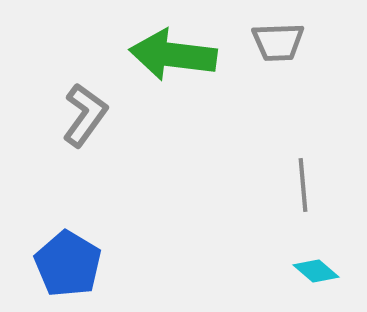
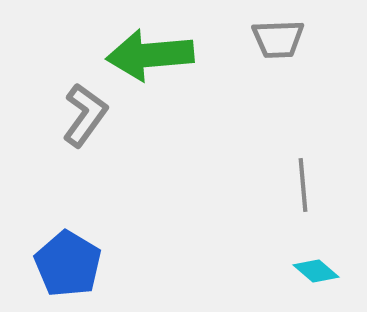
gray trapezoid: moved 3 px up
green arrow: moved 23 px left; rotated 12 degrees counterclockwise
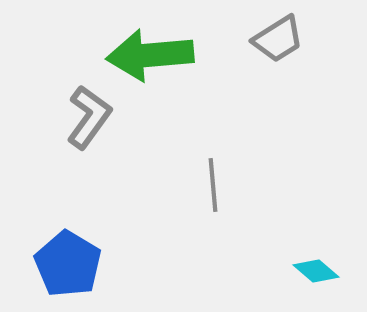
gray trapezoid: rotated 30 degrees counterclockwise
gray L-shape: moved 4 px right, 2 px down
gray line: moved 90 px left
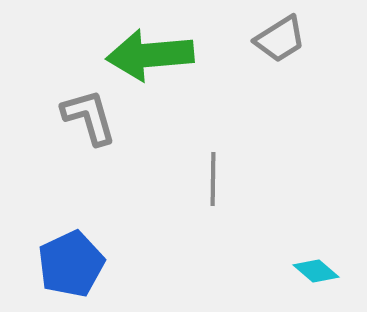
gray trapezoid: moved 2 px right
gray L-shape: rotated 52 degrees counterclockwise
gray line: moved 6 px up; rotated 6 degrees clockwise
blue pentagon: moved 3 px right; rotated 16 degrees clockwise
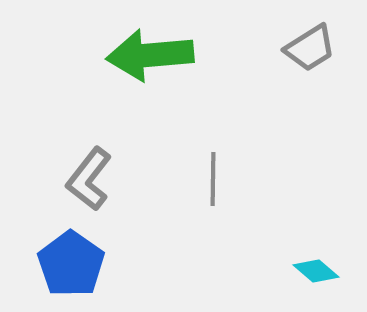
gray trapezoid: moved 30 px right, 9 px down
gray L-shape: moved 62 px down; rotated 126 degrees counterclockwise
blue pentagon: rotated 12 degrees counterclockwise
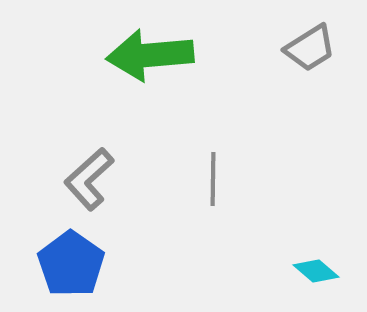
gray L-shape: rotated 10 degrees clockwise
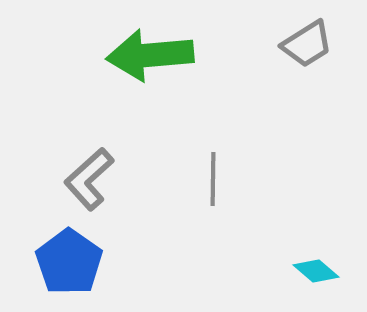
gray trapezoid: moved 3 px left, 4 px up
blue pentagon: moved 2 px left, 2 px up
